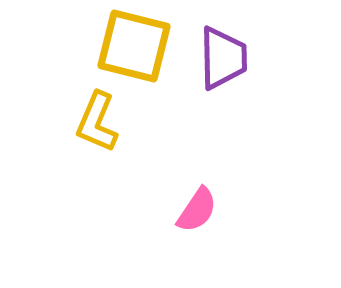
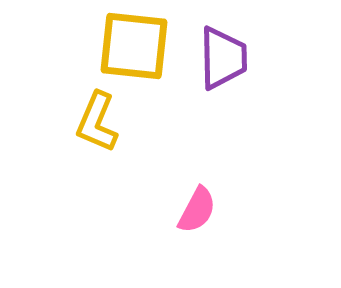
yellow square: rotated 8 degrees counterclockwise
pink semicircle: rotated 6 degrees counterclockwise
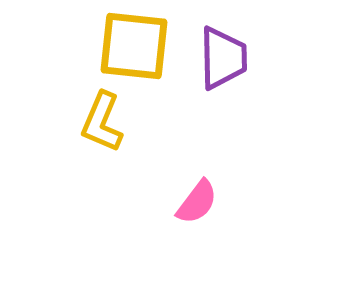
yellow L-shape: moved 5 px right
pink semicircle: moved 8 px up; rotated 9 degrees clockwise
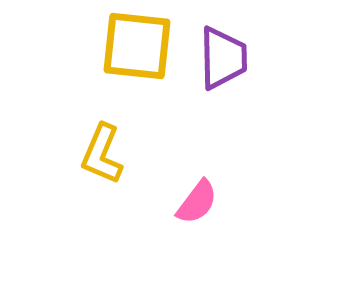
yellow square: moved 3 px right
yellow L-shape: moved 32 px down
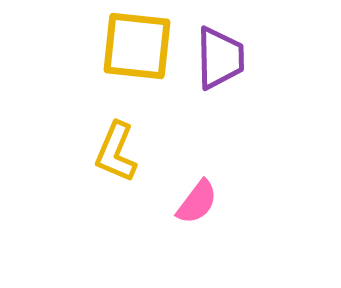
purple trapezoid: moved 3 px left
yellow L-shape: moved 14 px right, 2 px up
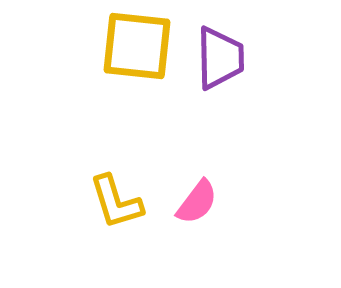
yellow L-shape: moved 50 px down; rotated 40 degrees counterclockwise
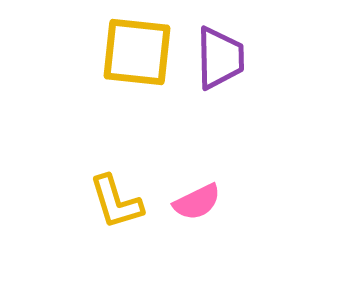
yellow square: moved 6 px down
pink semicircle: rotated 27 degrees clockwise
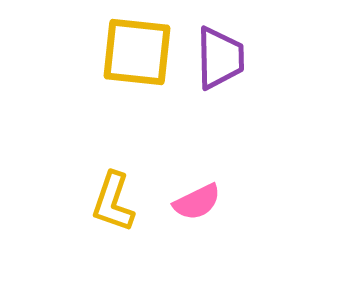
yellow L-shape: moved 3 px left; rotated 36 degrees clockwise
